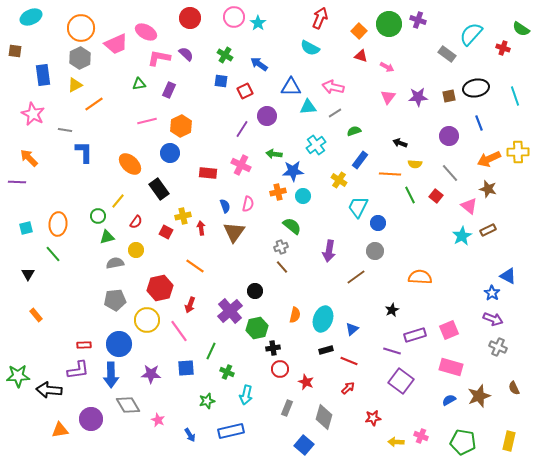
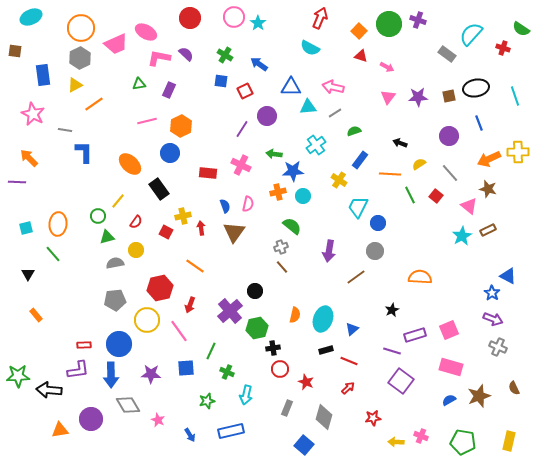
yellow semicircle at (415, 164): moved 4 px right; rotated 144 degrees clockwise
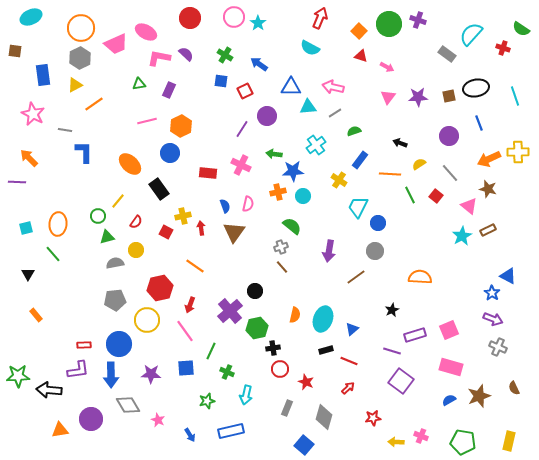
pink line at (179, 331): moved 6 px right
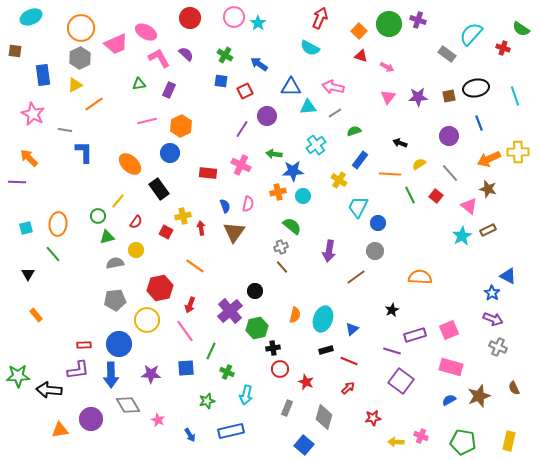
pink L-shape at (159, 58): rotated 50 degrees clockwise
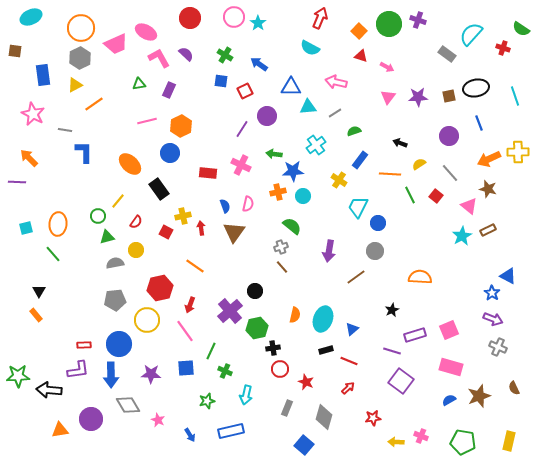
pink arrow at (333, 87): moved 3 px right, 5 px up
black triangle at (28, 274): moved 11 px right, 17 px down
green cross at (227, 372): moved 2 px left, 1 px up
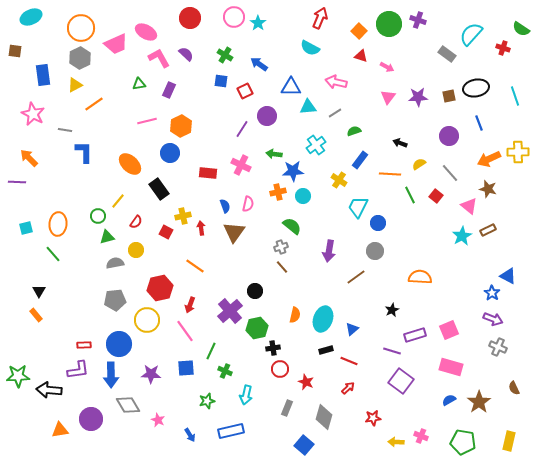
brown star at (479, 396): moved 6 px down; rotated 15 degrees counterclockwise
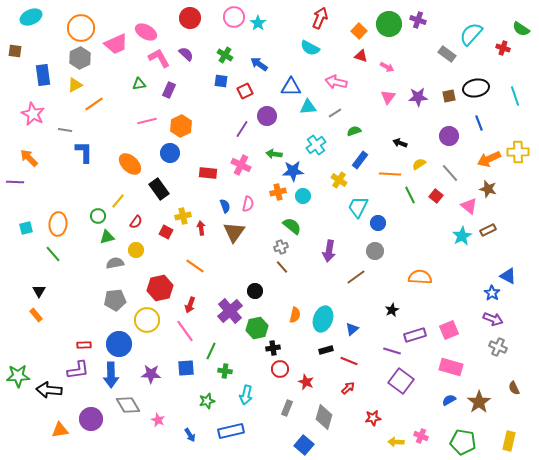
purple line at (17, 182): moved 2 px left
green cross at (225, 371): rotated 16 degrees counterclockwise
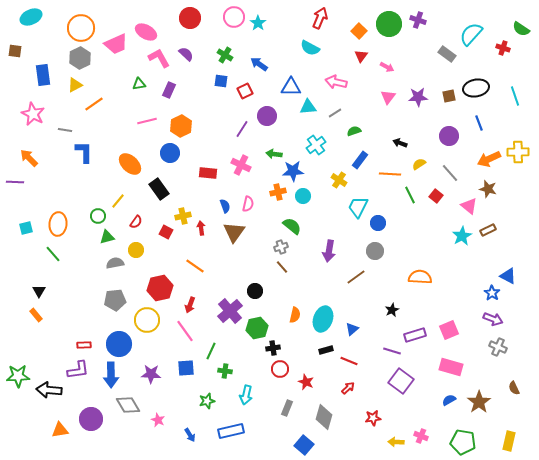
red triangle at (361, 56): rotated 48 degrees clockwise
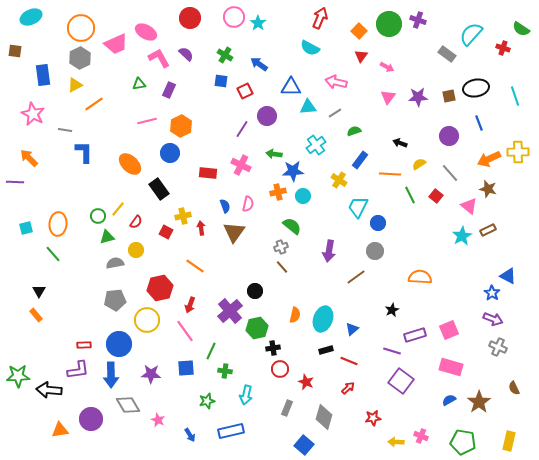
yellow line at (118, 201): moved 8 px down
